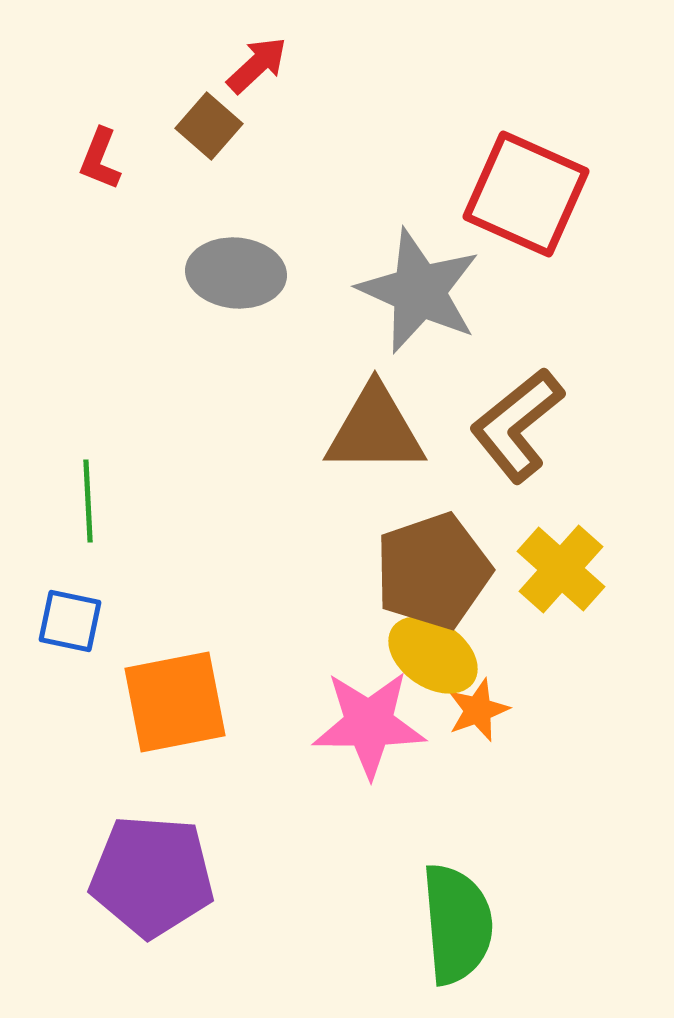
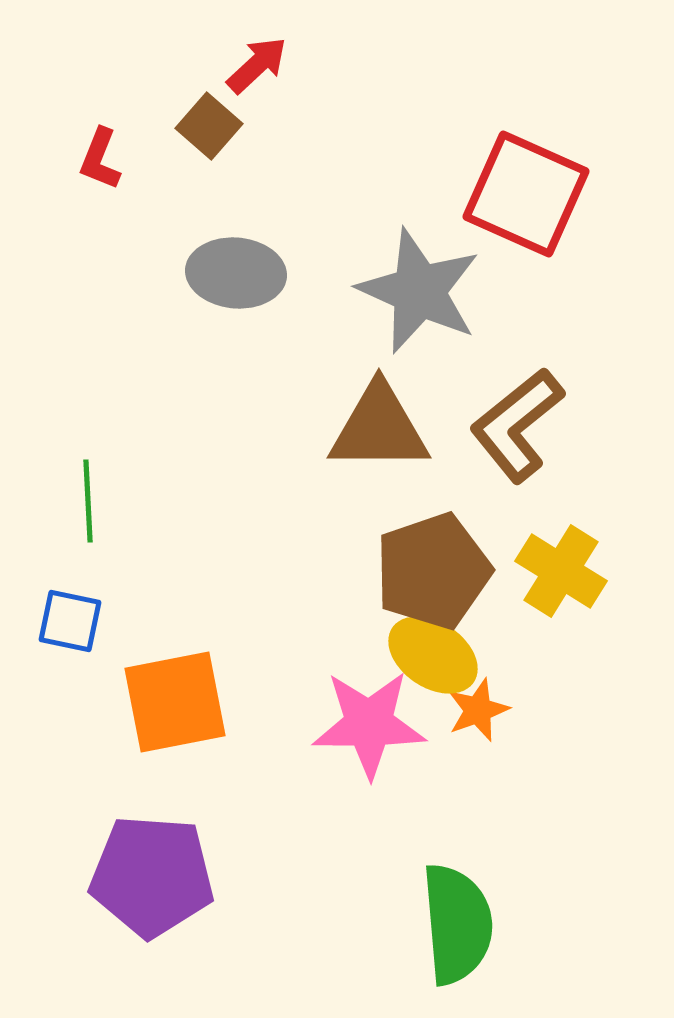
brown triangle: moved 4 px right, 2 px up
yellow cross: moved 2 px down; rotated 10 degrees counterclockwise
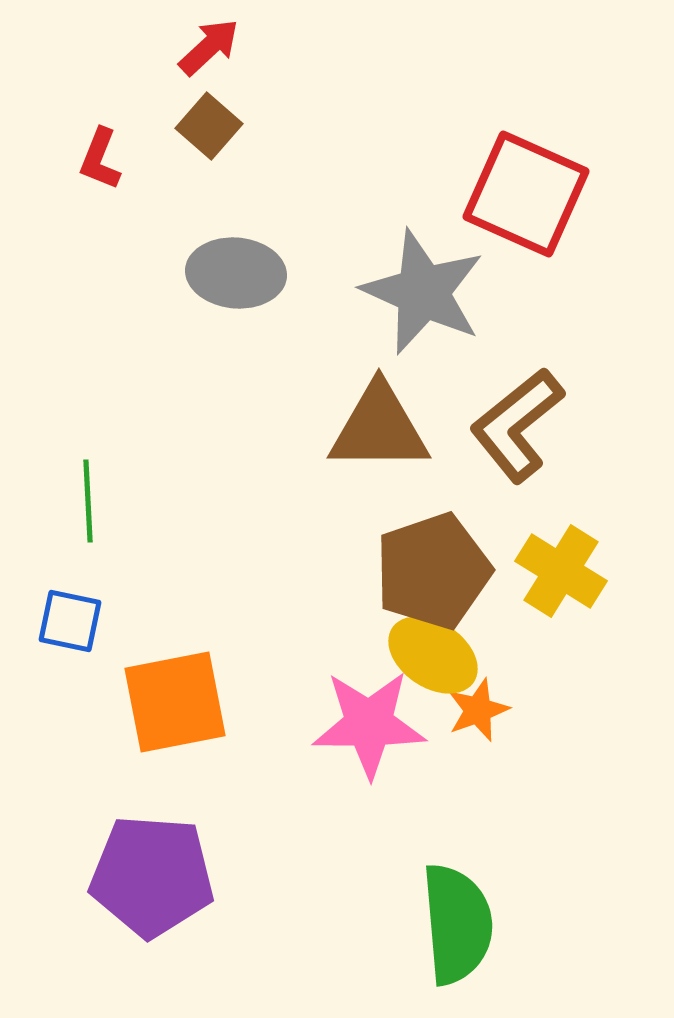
red arrow: moved 48 px left, 18 px up
gray star: moved 4 px right, 1 px down
